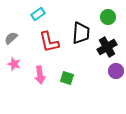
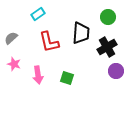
pink arrow: moved 2 px left
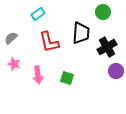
green circle: moved 5 px left, 5 px up
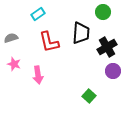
gray semicircle: rotated 24 degrees clockwise
purple circle: moved 3 px left
green square: moved 22 px right, 18 px down; rotated 24 degrees clockwise
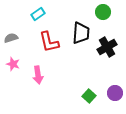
pink star: moved 1 px left
purple circle: moved 2 px right, 22 px down
